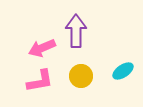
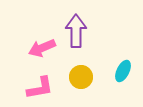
cyan ellipse: rotated 30 degrees counterclockwise
yellow circle: moved 1 px down
pink L-shape: moved 7 px down
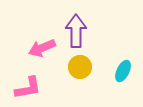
yellow circle: moved 1 px left, 10 px up
pink L-shape: moved 12 px left
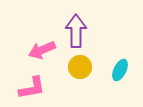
pink arrow: moved 2 px down
cyan ellipse: moved 3 px left, 1 px up
pink L-shape: moved 4 px right
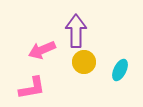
yellow circle: moved 4 px right, 5 px up
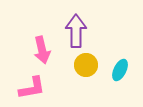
pink arrow: rotated 80 degrees counterclockwise
yellow circle: moved 2 px right, 3 px down
